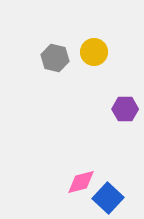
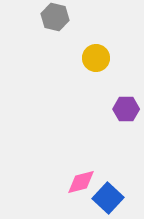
yellow circle: moved 2 px right, 6 px down
gray hexagon: moved 41 px up
purple hexagon: moved 1 px right
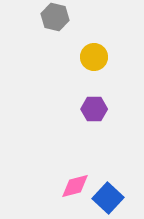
yellow circle: moved 2 px left, 1 px up
purple hexagon: moved 32 px left
pink diamond: moved 6 px left, 4 px down
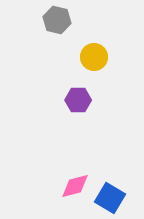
gray hexagon: moved 2 px right, 3 px down
purple hexagon: moved 16 px left, 9 px up
blue square: moved 2 px right; rotated 12 degrees counterclockwise
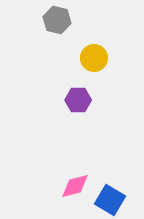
yellow circle: moved 1 px down
blue square: moved 2 px down
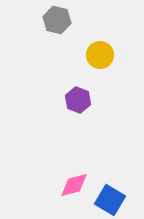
yellow circle: moved 6 px right, 3 px up
purple hexagon: rotated 20 degrees clockwise
pink diamond: moved 1 px left, 1 px up
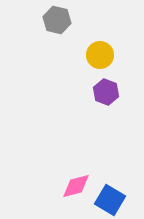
purple hexagon: moved 28 px right, 8 px up
pink diamond: moved 2 px right, 1 px down
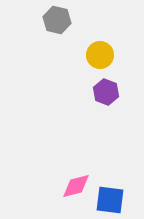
blue square: rotated 24 degrees counterclockwise
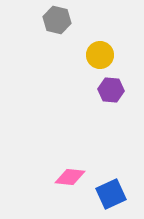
purple hexagon: moved 5 px right, 2 px up; rotated 15 degrees counterclockwise
pink diamond: moved 6 px left, 9 px up; rotated 20 degrees clockwise
blue square: moved 1 px right, 6 px up; rotated 32 degrees counterclockwise
